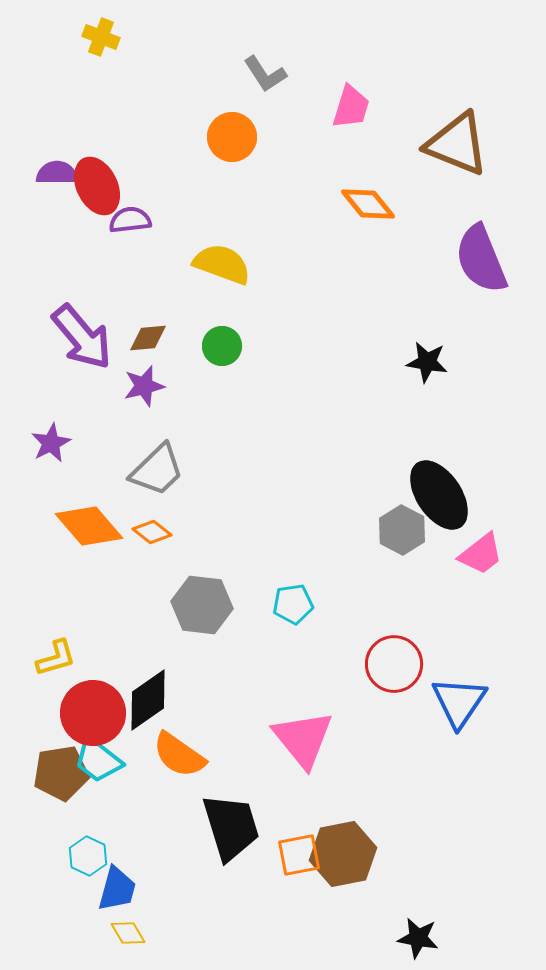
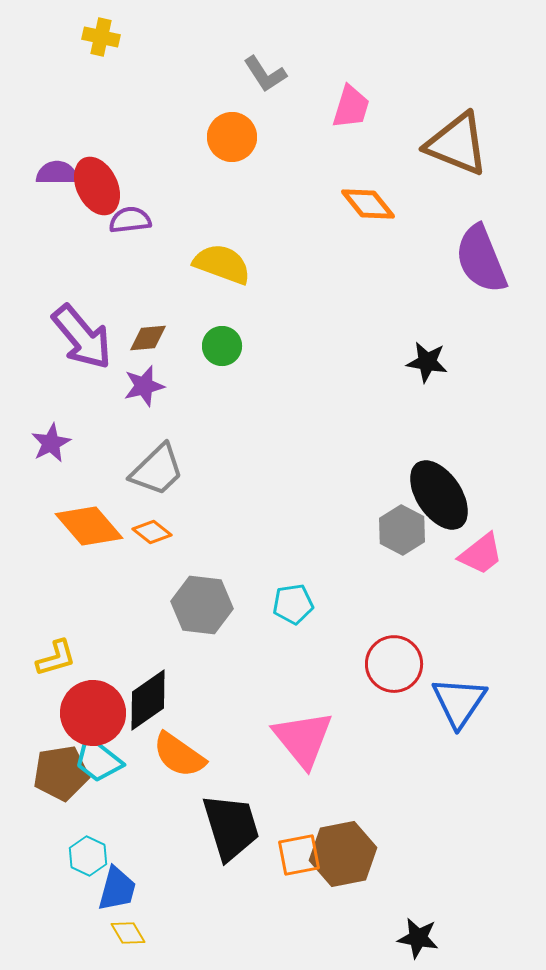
yellow cross at (101, 37): rotated 9 degrees counterclockwise
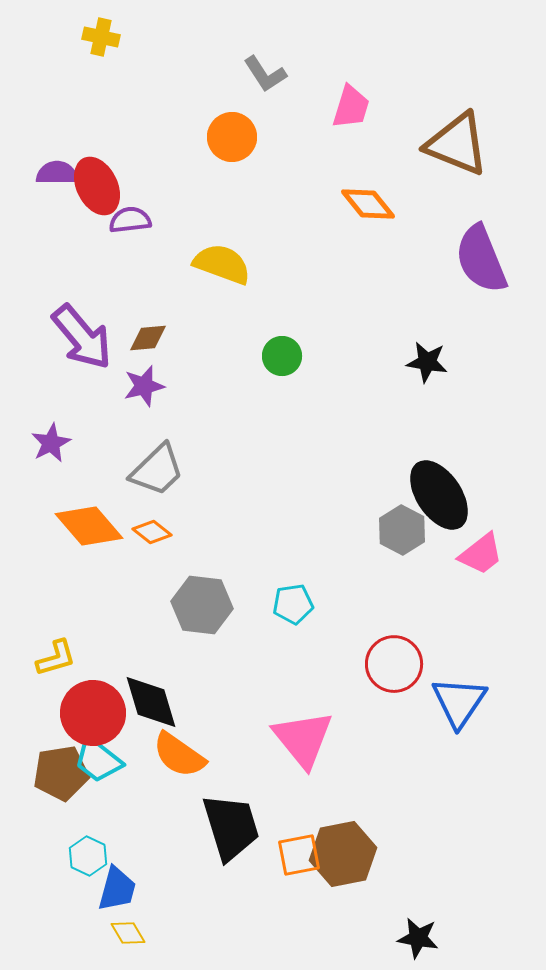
green circle at (222, 346): moved 60 px right, 10 px down
black diamond at (148, 700): moved 3 px right, 2 px down; rotated 72 degrees counterclockwise
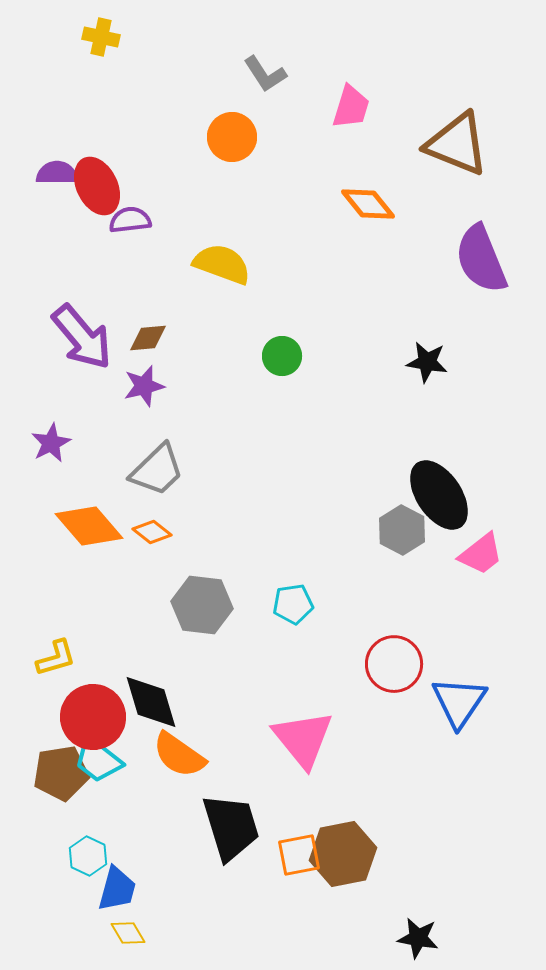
red circle at (93, 713): moved 4 px down
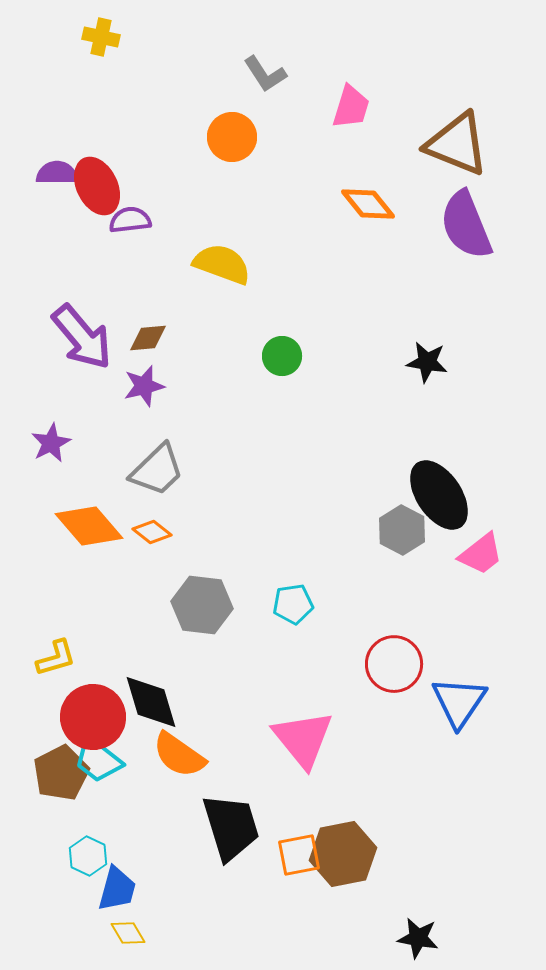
purple semicircle at (481, 259): moved 15 px left, 34 px up
brown pentagon at (61, 773): rotated 18 degrees counterclockwise
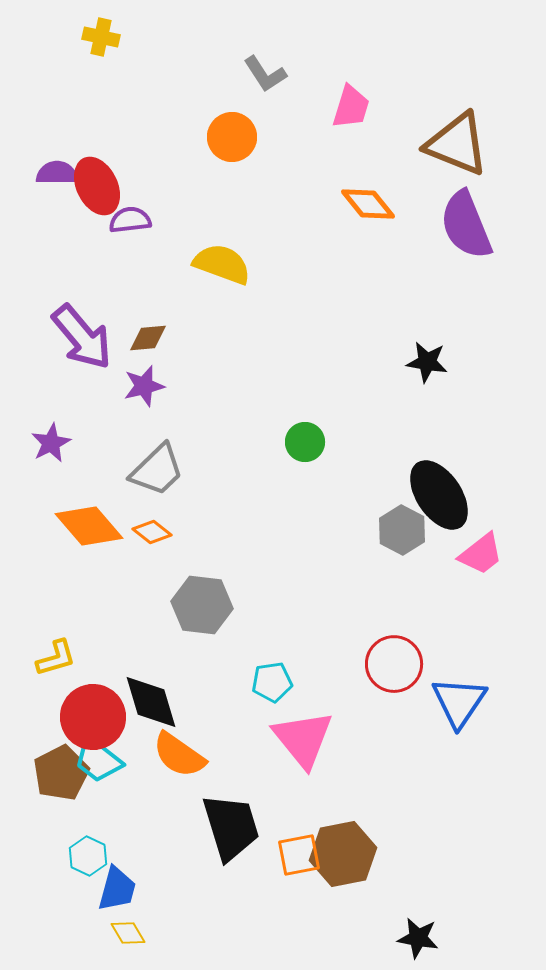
green circle at (282, 356): moved 23 px right, 86 px down
cyan pentagon at (293, 604): moved 21 px left, 78 px down
